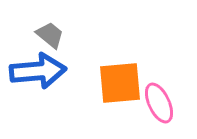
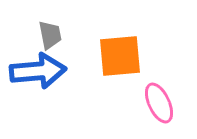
gray trapezoid: rotated 40 degrees clockwise
orange square: moved 27 px up
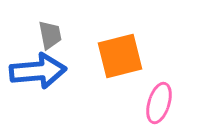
orange square: rotated 9 degrees counterclockwise
pink ellipse: rotated 42 degrees clockwise
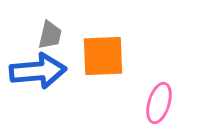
gray trapezoid: rotated 24 degrees clockwise
orange square: moved 17 px left; rotated 12 degrees clockwise
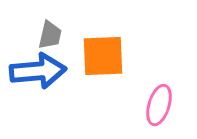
pink ellipse: moved 2 px down
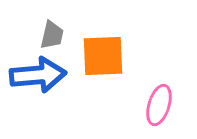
gray trapezoid: moved 2 px right
blue arrow: moved 4 px down
